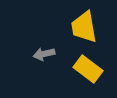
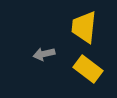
yellow trapezoid: rotated 16 degrees clockwise
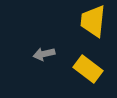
yellow trapezoid: moved 9 px right, 6 px up
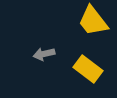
yellow trapezoid: rotated 44 degrees counterclockwise
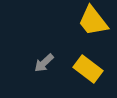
gray arrow: moved 9 px down; rotated 30 degrees counterclockwise
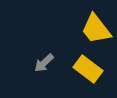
yellow trapezoid: moved 3 px right, 8 px down
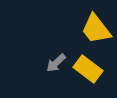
gray arrow: moved 12 px right
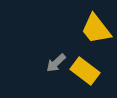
yellow rectangle: moved 3 px left, 2 px down
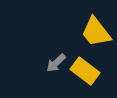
yellow trapezoid: moved 3 px down
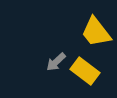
gray arrow: moved 1 px up
